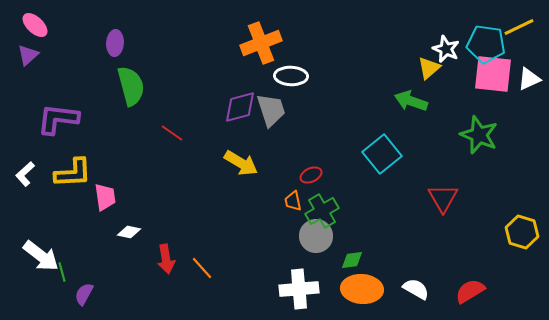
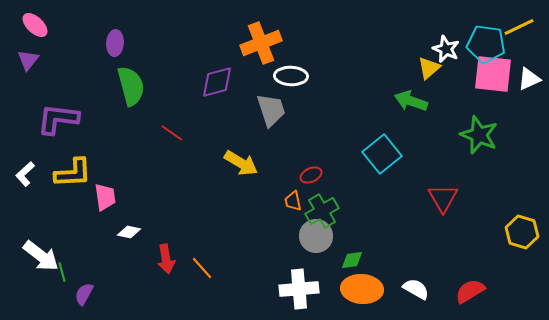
purple triangle: moved 5 px down; rotated 10 degrees counterclockwise
purple diamond: moved 23 px left, 25 px up
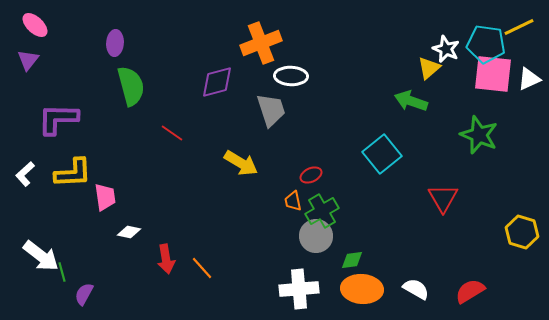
purple L-shape: rotated 6 degrees counterclockwise
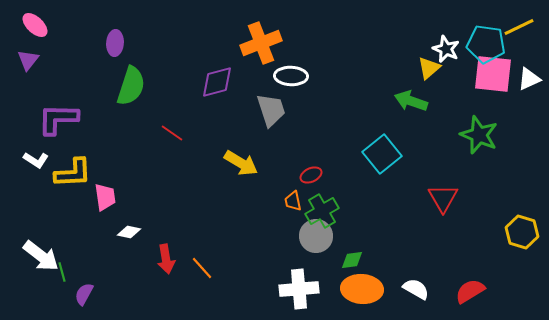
green semicircle: rotated 33 degrees clockwise
white L-shape: moved 11 px right, 14 px up; rotated 105 degrees counterclockwise
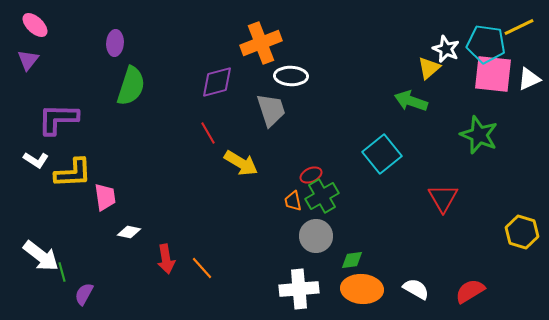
red line: moved 36 px right; rotated 25 degrees clockwise
green cross: moved 15 px up
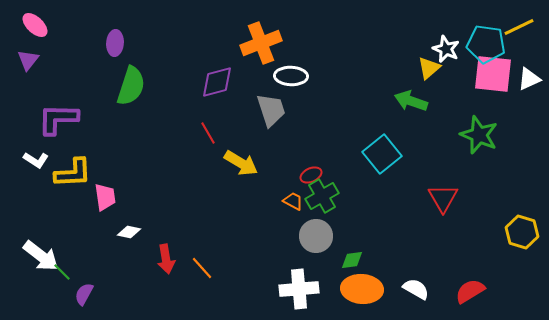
orange trapezoid: rotated 130 degrees clockwise
green line: rotated 30 degrees counterclockwise
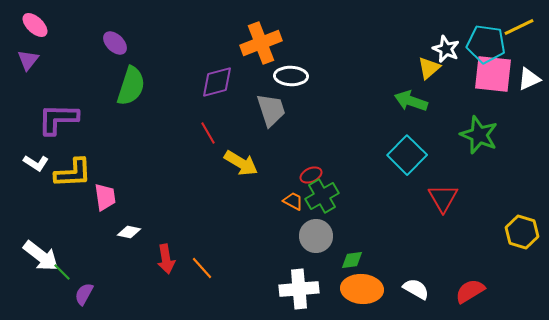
purple ellipse: rotated 50 degrees counterclockwise
cyan square: moved 25 px right, 1 px down; rotated 6 degrees counterclockwise
white L-shape: moved 3 px down
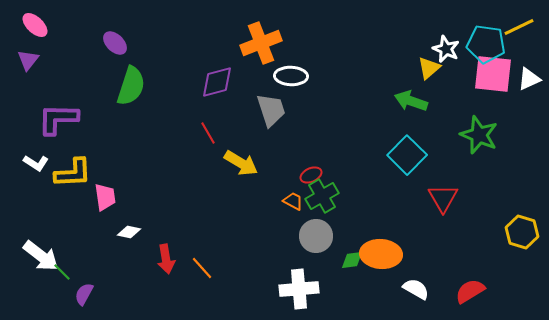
orange ellipse: moved 19 px right, 35 px up
